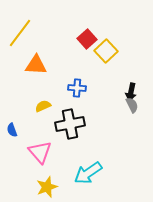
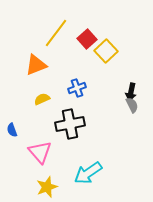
yellow line: moved 36 px right
orange triangle: rotated 25 degrees counterclockwise
blue cross: rotated 24 degrees counterclockwise
yellow semicircle: moved 1 px left, 7 px up
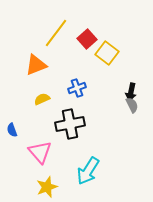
yellow square: moved 1 px right, 2 px down; rotated 10 degrees counterclockwise
cyan arrow: moved 2 px up; rotated 24 degrees counterclockwise
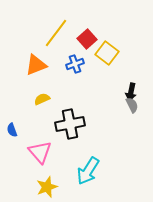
blue cross: moved 2 px left, 24 px up
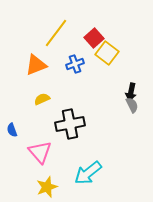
red square: moved 7 px right, 1 px up
cyan arrow: moved 2 px down; rotated 20 degrees clockwise
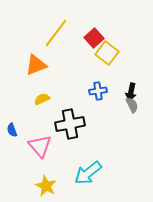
blue cross: moved 23 px right, 27 px down; rotated 12 degrees clockwise
pink triangle: moved 6 px up
yellow star: moved 1 px left, 1 px up; rotated 25 degrees counterclockwise
